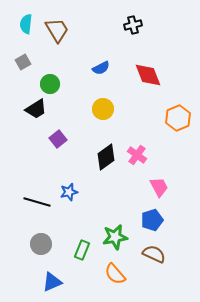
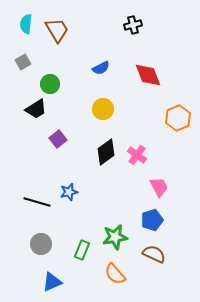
black diamond: moved 5 px up
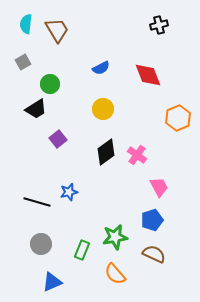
black cross: moved 26 px right
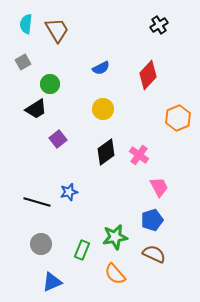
black cross: rotated 18 degrees counterclockwise
red diamond: rotated 64 degrees clockwise
pink cross: moved 2 px right
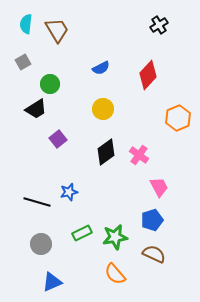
green rectangle: moved 17 px up; rotated 42 degrees clockwise
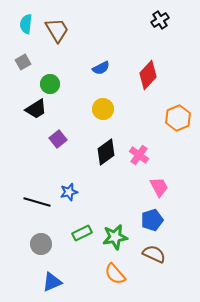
black cross: moved 1 px right, 5 px up
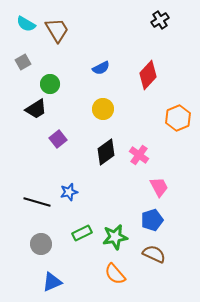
cyan semicircle: rotated 66 degrees counterclockwise
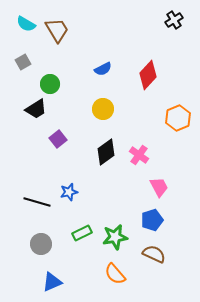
black cross: moved 14 px right
blue semicircle: moved 2 px right, 1 px down
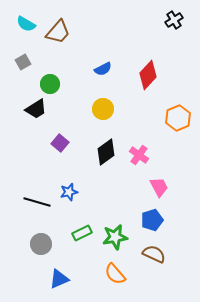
brown trapezoid: moved 1 px right, 2 px down; rotated 72 degrees clockwise
purple square: moved 2 px right, 4 px down; rotated 12 degrees counterclockwise
blue triangle: moved 7 px right, 3 px up
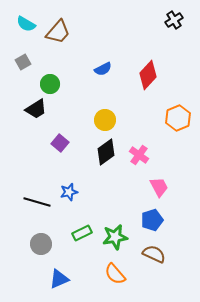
yellow circle: moved 2 px right, 11 px down
